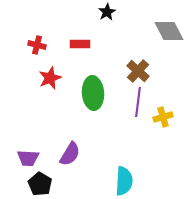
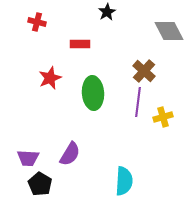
red cross: moved 23 px up
brown cross: moved 6 px right
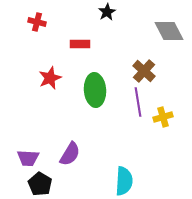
green ellipse: moved 2 px right, 3 px up
purple line: rotated 16 degrees counterclockwise
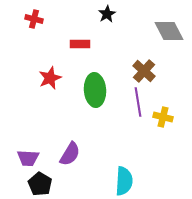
black star: moved 2 px down
red cross: moved 3 px left, 3 px up
yellow cross: rotated 30 degrees clockwise
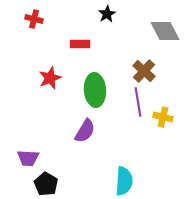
gray diamond: moved 4 px left
purple semicircle: moved 15 px right, 23 px up
black pentagon: moved 6 px right
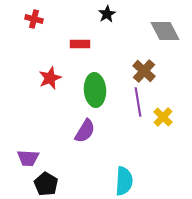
yellow cross: rotated 30 degrees clockwise
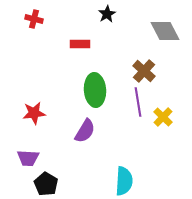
red star: moved 16 px left, 35 px down; rotated 15 degrees clockwise
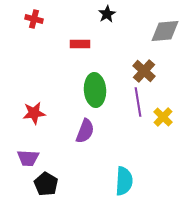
gray diamond: rotated 68 degrees counterclockwise
purple semicircle: rotated 10 degrees counterclockwise
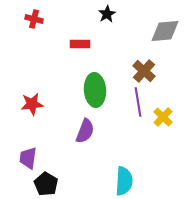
red star: moved 2 px left, 9 px up
purple trapezoid: rotated 95 degrees clockwise
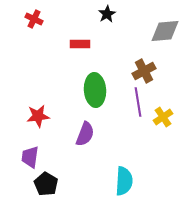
red cross: rotated 12 degrees clockwise
brown cross: rotated 20 degrees clockwise
red star: moved 6 px right, 12 px down
yellow cross: rotated 12 degrees clockwise
purple semicircle: moved 3 px down
purple trapezoid: moved 2 px right, 1 px up
